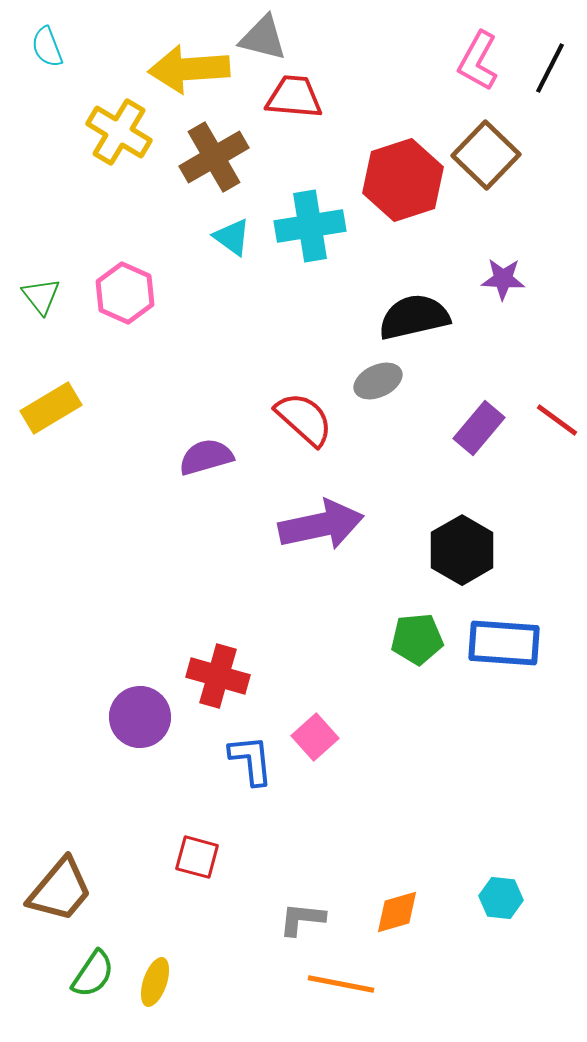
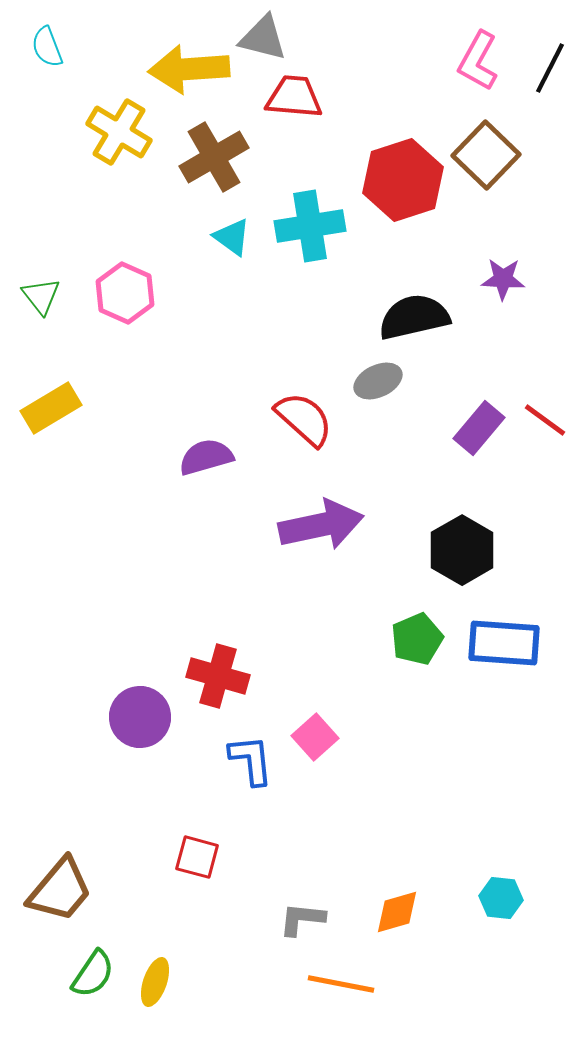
red line: moved 12 px left
green pentagon: rotated 18 degrees counterclockwise
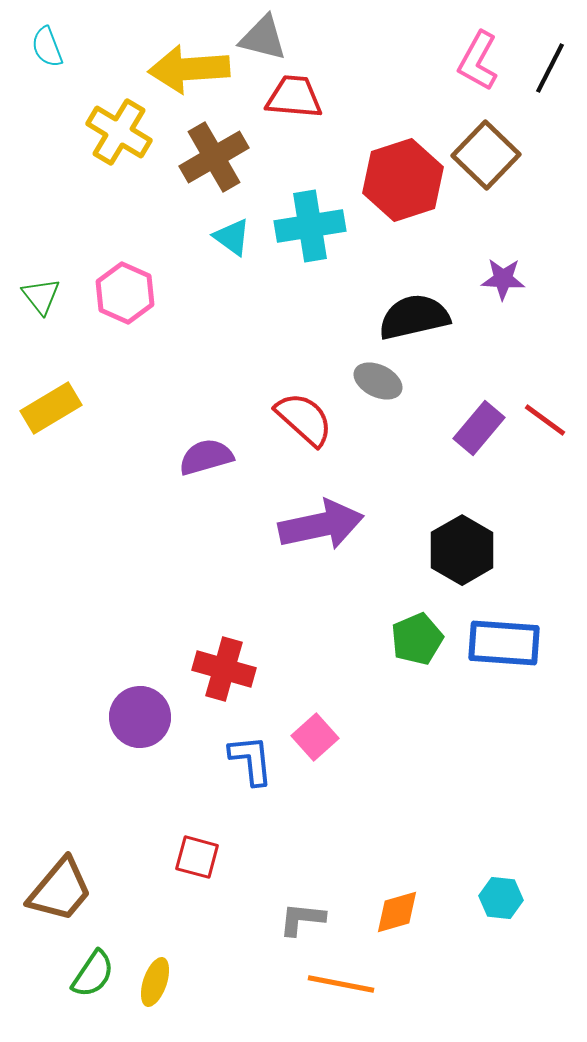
gray ellipse: rotated 51 degrees clockwise
red cross: moved 6 px right, 7 px up
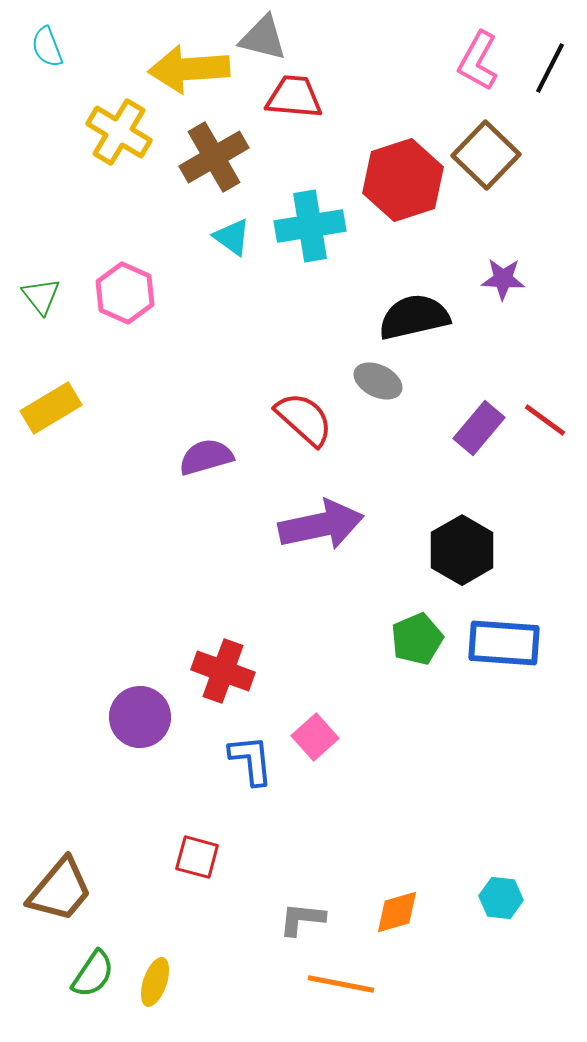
red cross: moved 1 px left, 2 px down; rotated 4 degrees clockwise
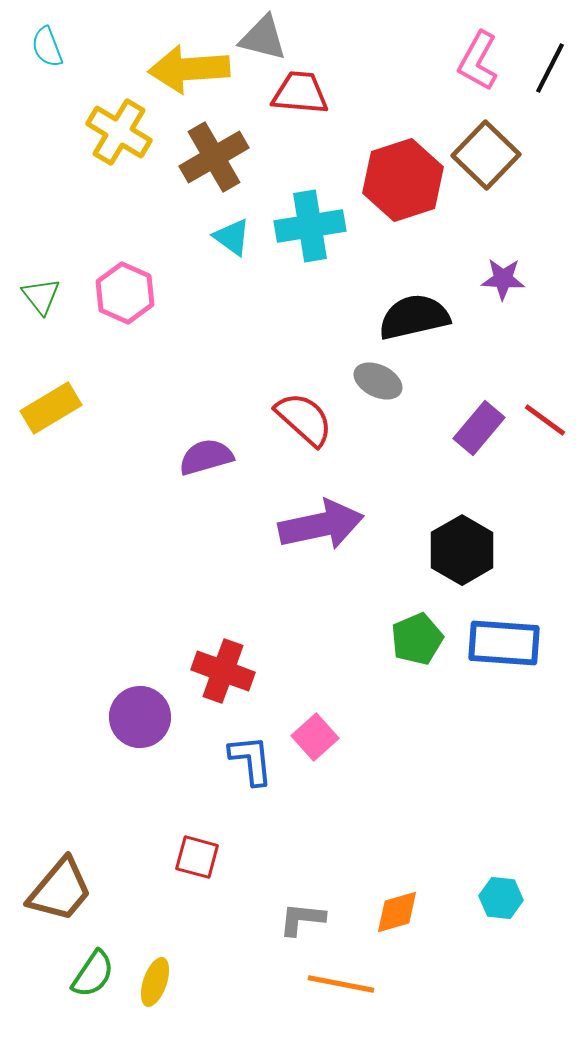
red trapezoid: moved 6 px right, 4 px up
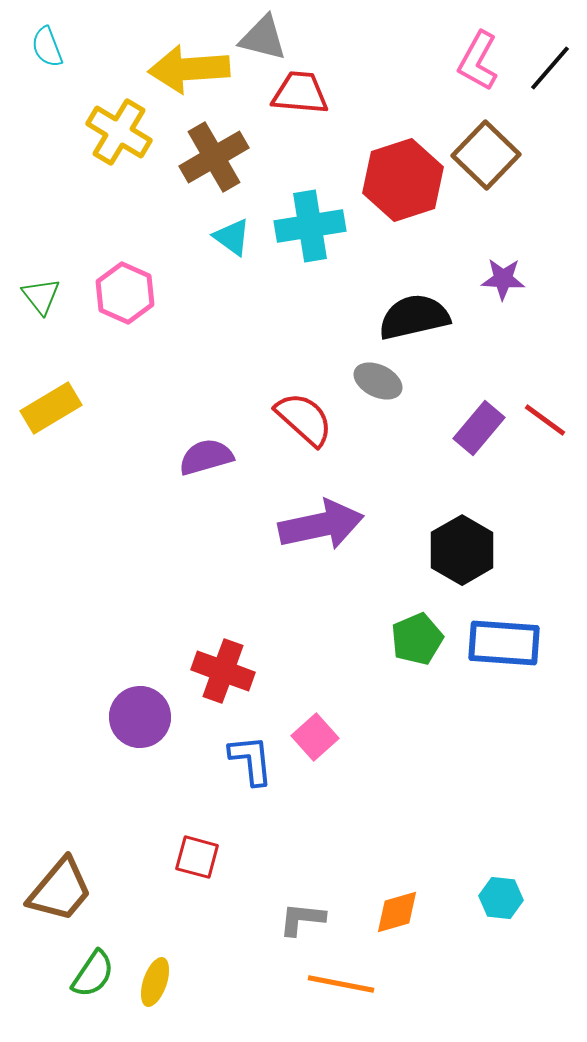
black line: rotated 14 degrees clockwise
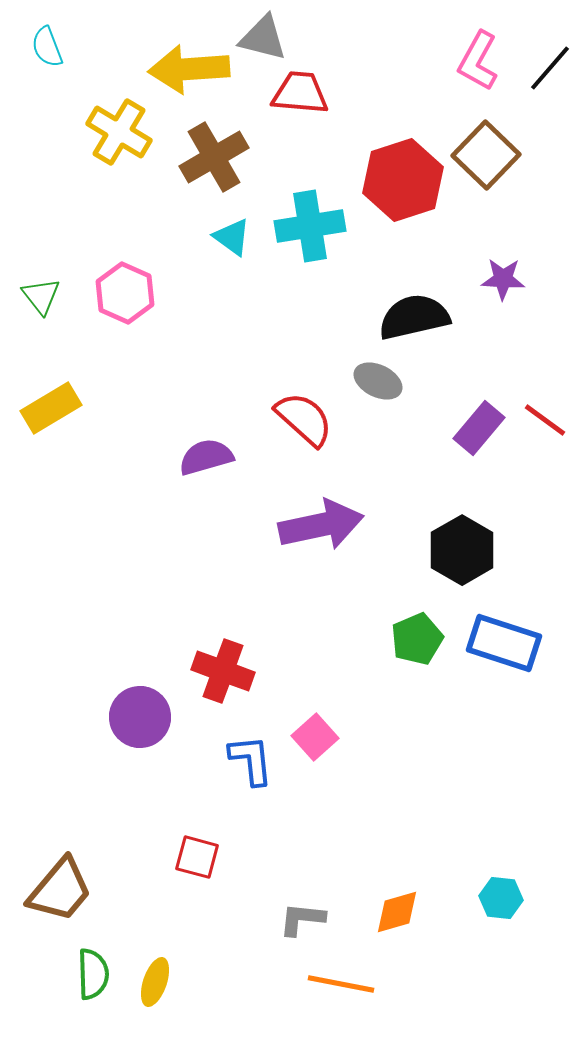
blue rectangle: rotated 14 degrees clockwise
green semicircle: rotated 36 degrees counterclockwise
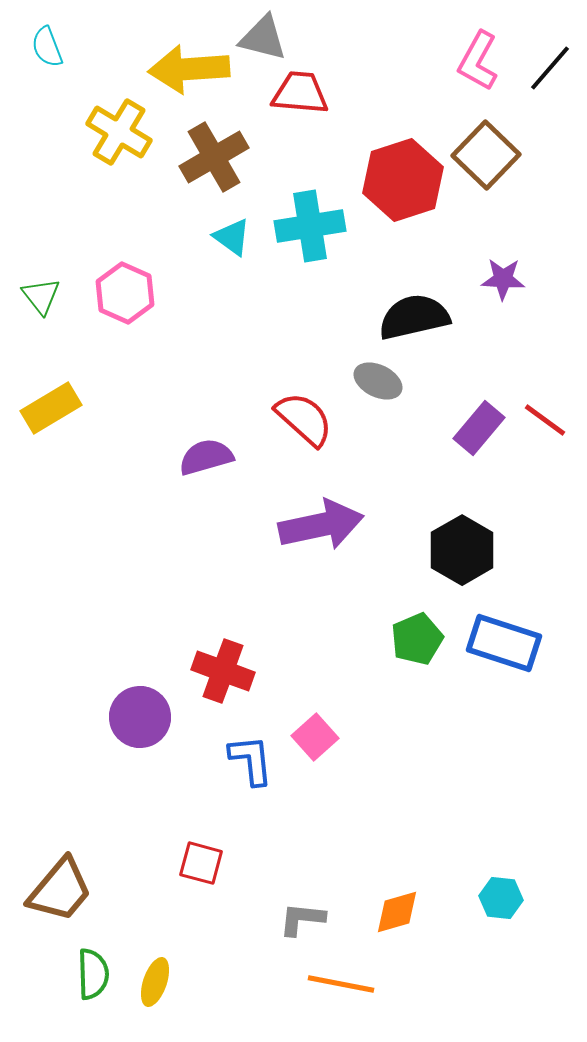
red square: moved 4 px right, 6 px down
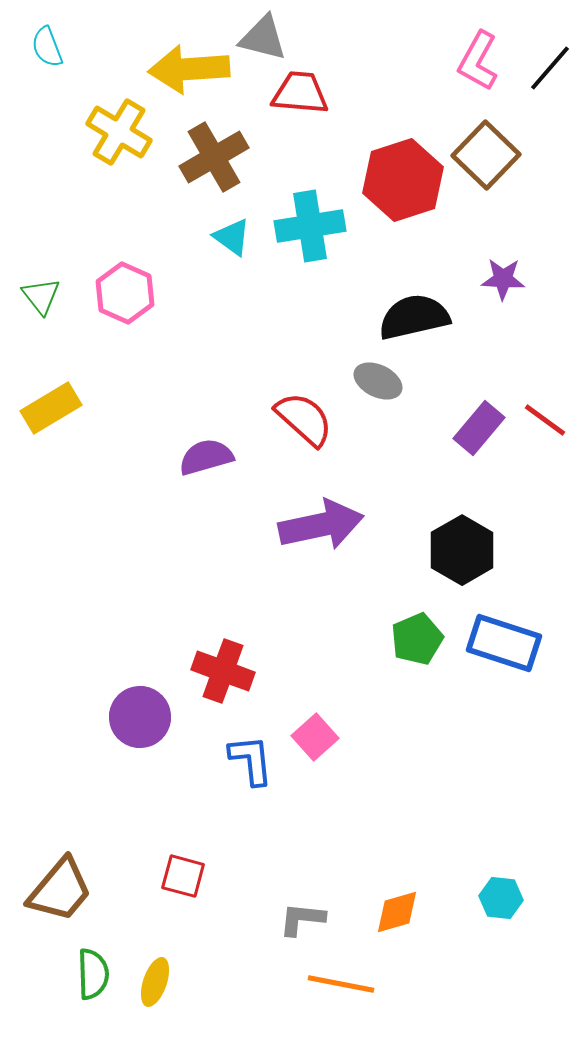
red square: moved 18 px left, 13 px down
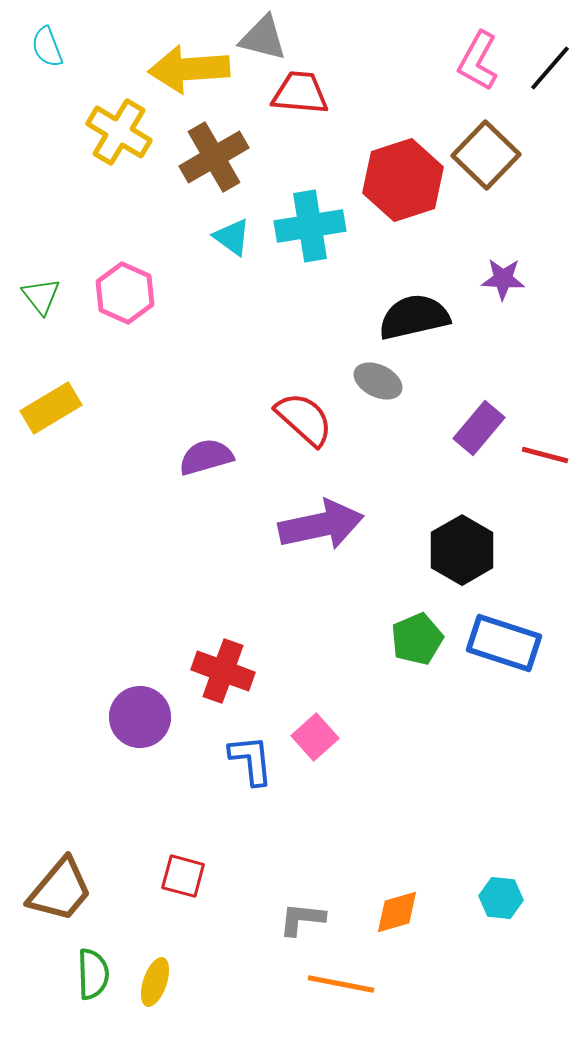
red line: moved 35 px down; rotated 21 degrees counterclockwise
